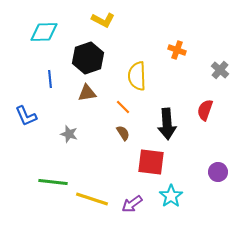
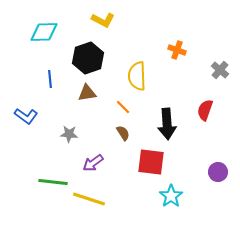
blue L-shape: rotated 30 degrees counterclockwise
gray star: rotated 12 degrees counterclockwise
yellow line: moved 3 px left
purple arrow: moved 39 px left, 41 px up
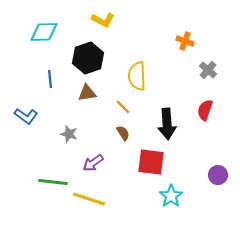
orange cross: moved 8 px right, 9 px up
gray cross: moved 12 px left
gray star: rotated 12 degrees clockwise
purple circle: moved 3 px down
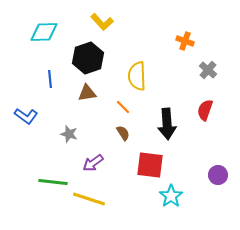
yellow L-shape: moved 1 px left, 2 px down; rotated 20 degrees clockwise
red square: moved 1 px left, 3 px down
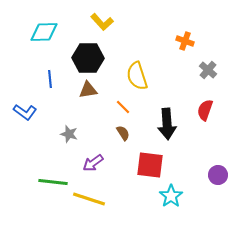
black hexagon: rotated 20 degrees clockwise
yellow semicircle: rotated 16 degrees counterclockwise
brown triangle: moved 1 px right, 3 px up
blue L-shape: moved 1 px left, 4 px up
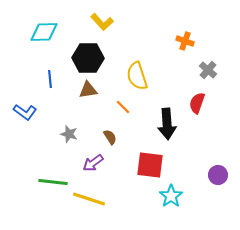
red semicircle: moved 8 px left, 7 px up
brown semicircle: moved 13 px left, 4 px down
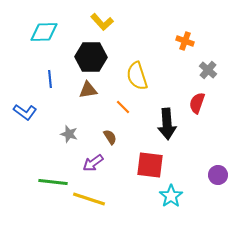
black hexagon: moved 3 px right, 1 px up
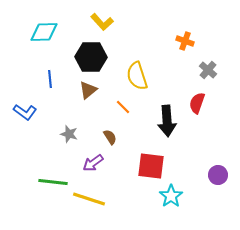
brown triangle: rotated 30 degrees counterclockwise
black arrow: moved 3 px up
red square: moved 1 px right, 1 px down
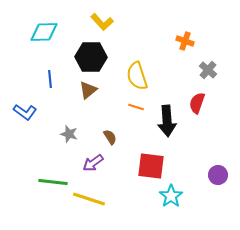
orange line: moved 13 px right; rotated 28 degrees counterclockwise
